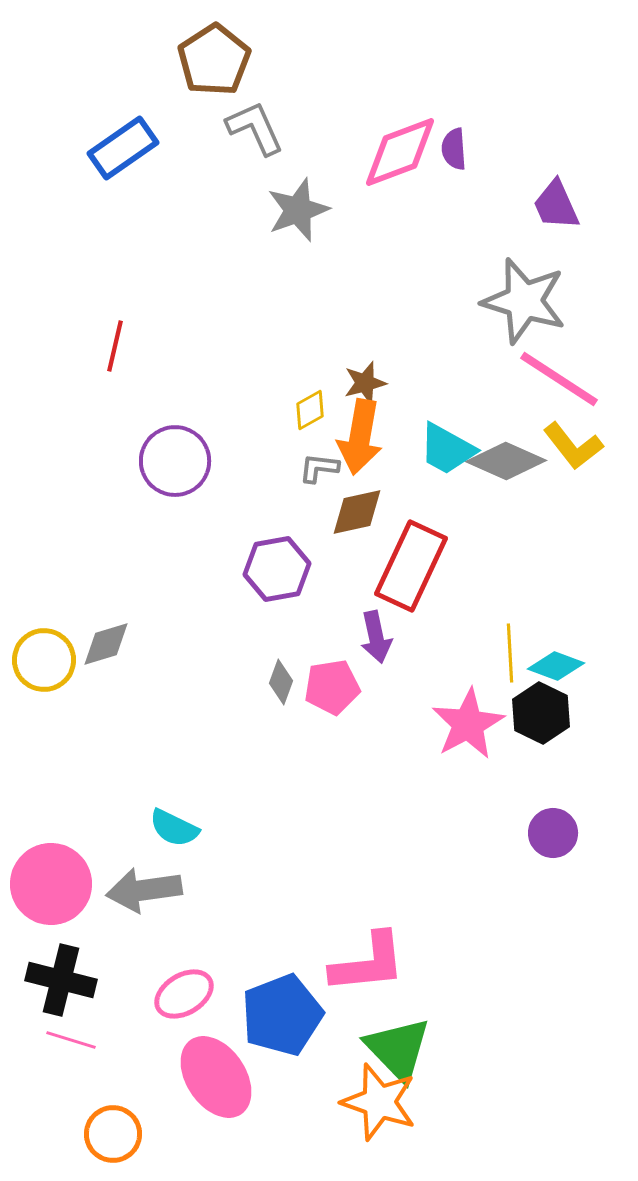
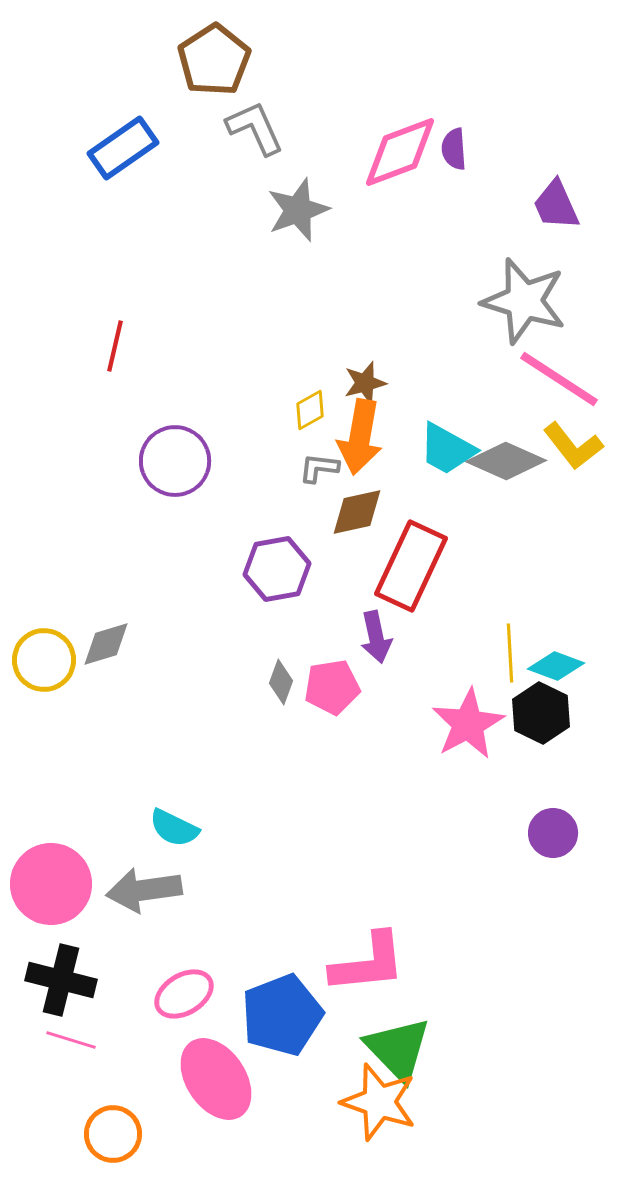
pink ellipse at (216, 1077): moved 2 px down
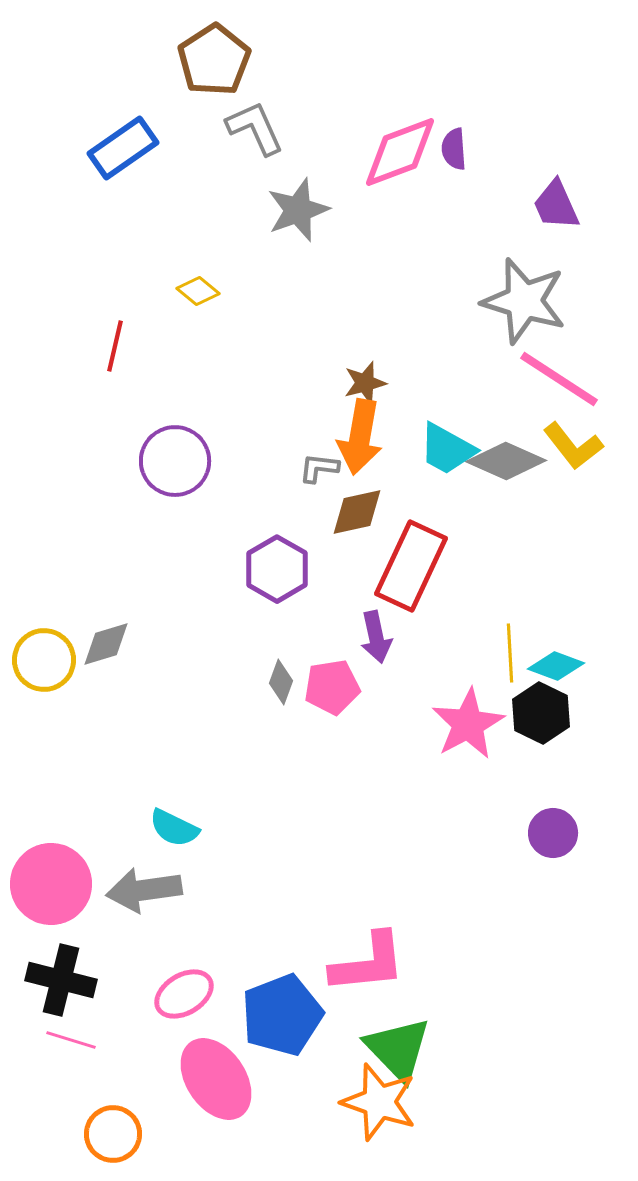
yellow diamond at (310, 410): moved 112 px left, 119 px up; rotated 69 degrees clockwise
purple hexagon at (277, 569): rotated 20 degrees counterclockwise
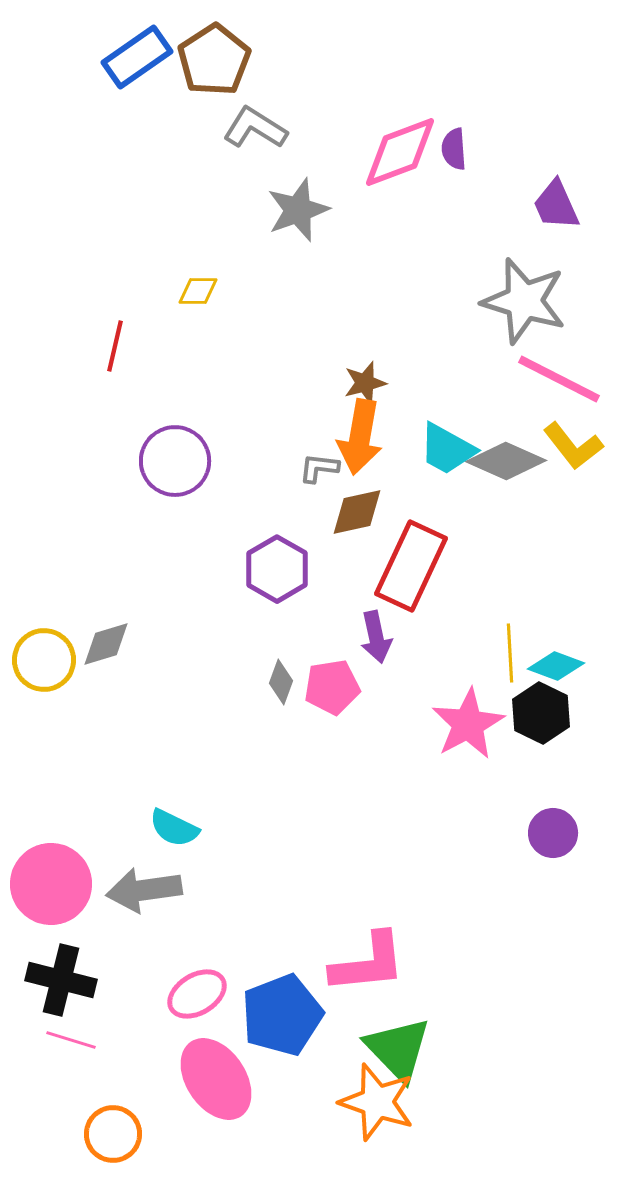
gray L-shape at (255, 128): rotated 34 degrees counterclockwise
blue rectangle at (123, 148): moved 14 px right, 91 px up
yellow diamond at (198, 291): rotated 39 degrees counterclockwise
pink line at (559, 379): rotated 6 degrees counterclockwise
pink ellipse at (184, 994): moved 13 px right
orange star at (379, 1102): moved 2 px left
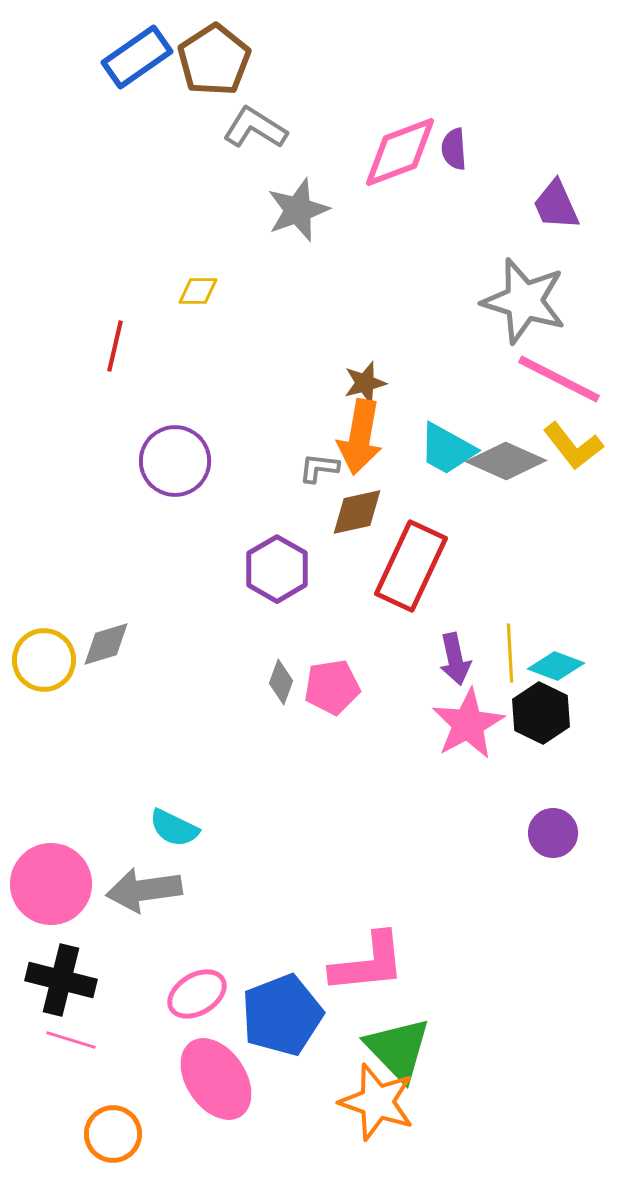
purple arrow at (376, 637): moved 79 px right, 22 px down
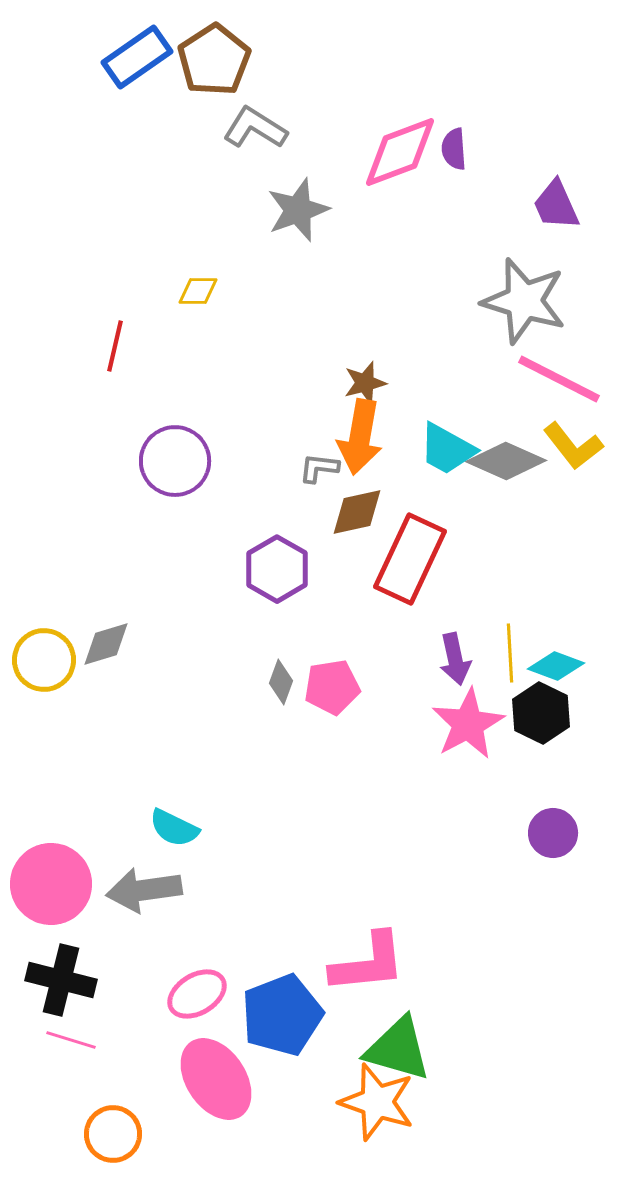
red rectangle at (411, 566): moved 1 px left, 7 px up
green triangle at (398, 1049): rotated 30 degrees counterclockwise
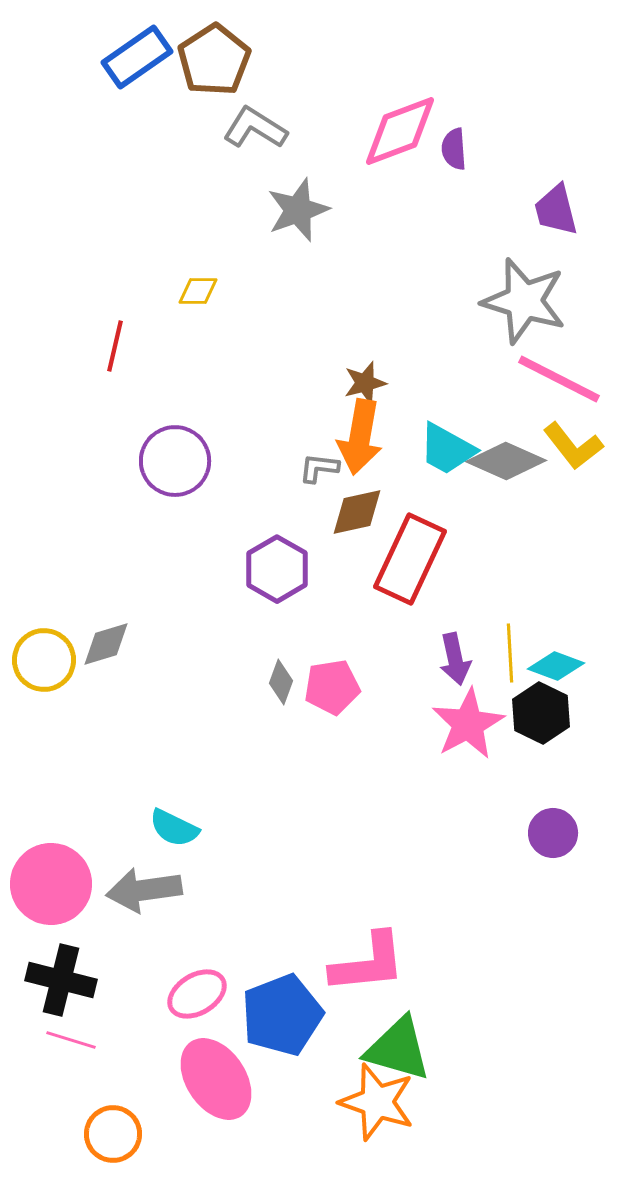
pink diamond at (400, 152): moved 21 px up
purple trapezoid at (556, 205): moved 5 px down; rotated 10 degrees clockwise
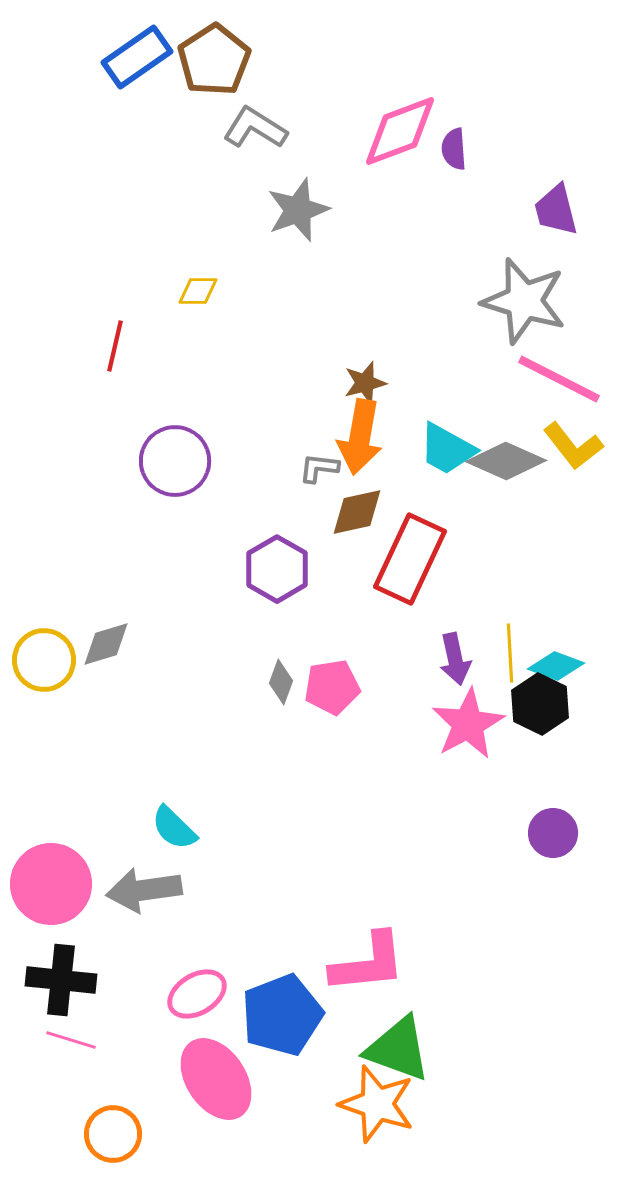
black hexagon at (541, 713): moved 1 px left, 9 px up
cyan semicircle at (174, 828): rotated 18 degrees clockwise
black cross at (61, 980): rotated 8 degrees counterclockwise
green triangle at (398, 1049): rotated 4 degrees clockwise
orange star at (377, 1102): moved 2 px down
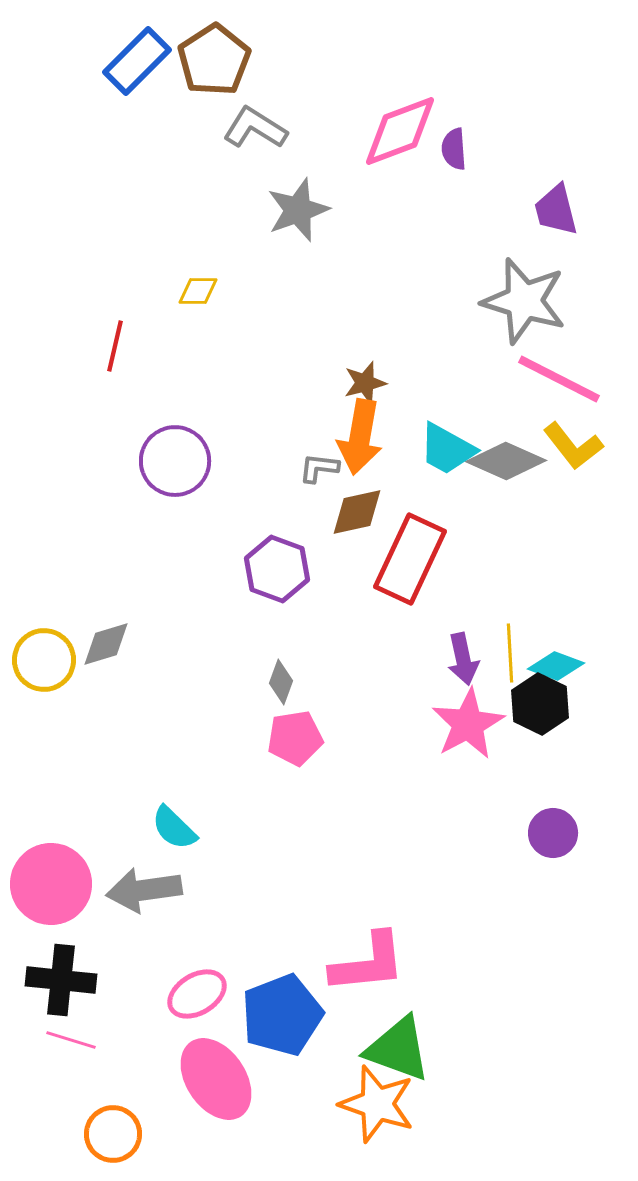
blue rectangle at (137, 57): moved 4 px down; rotated 10 degrees counterclockwise
purple hexagon at (277, 569): rotated 10 degrees counterclockwise
purple arrow at (455, 659): moved 8 px right
pink pentagon at (332, 687): moved 37 px left, 51 px down
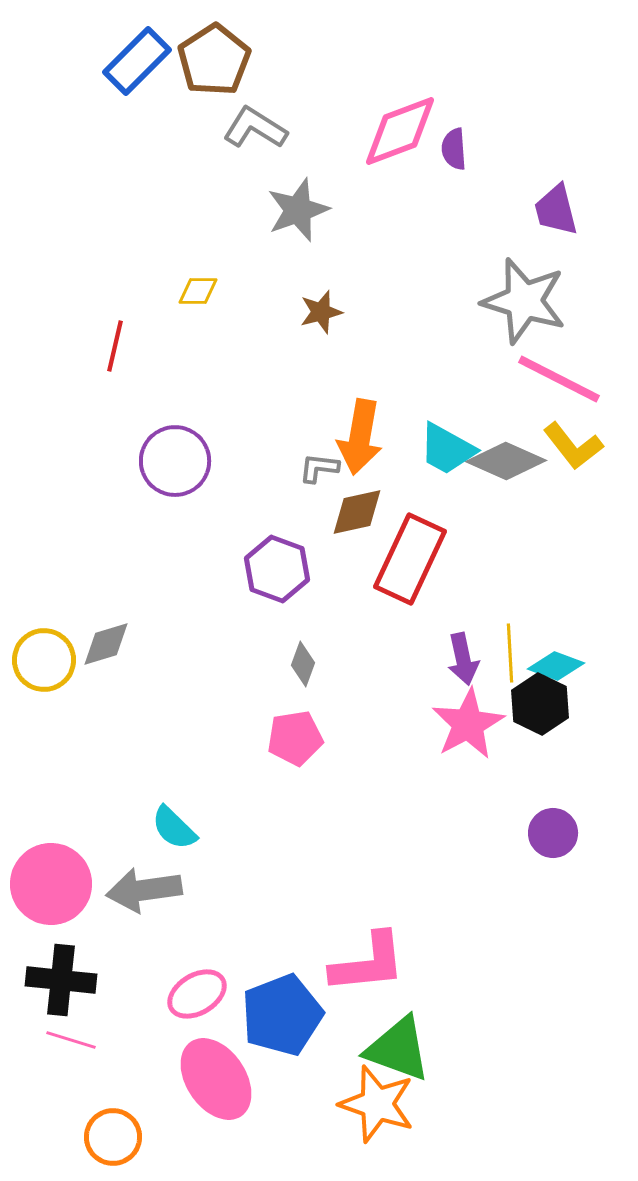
brown star at (365, 383): moved 44 px left, 71 px up
gray diamond at (281, 682): moved 22 px right, 18 px up
orange circle at (113, 1134): moved 3 px down
